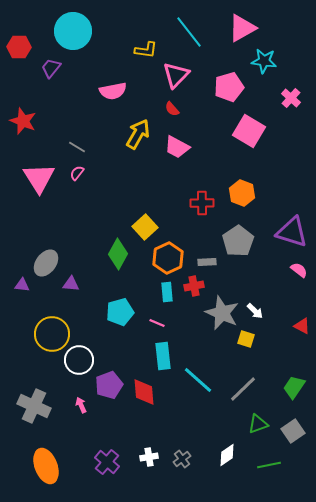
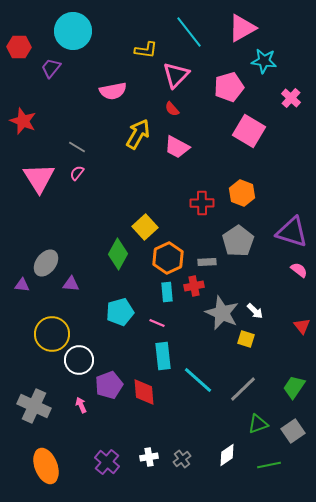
red triangle at (302, 326): rotated 24 degrees clockwise
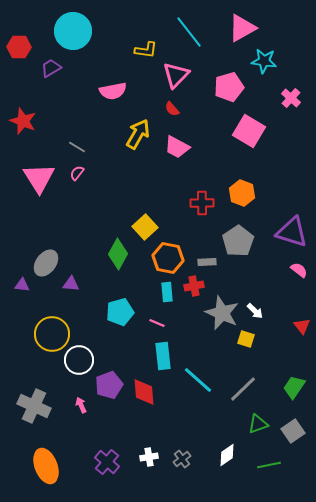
purple trapezoid at (51, 68): rotated 20 degrees clockwise
orange hexagon at (168, 258): rotated 24 degrees counterclockwise
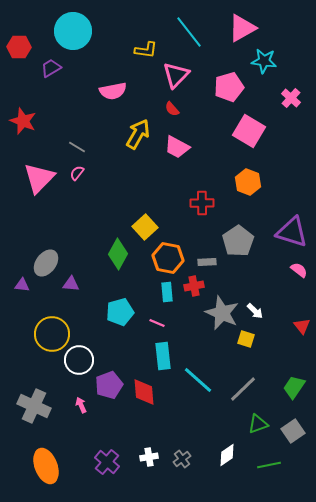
pink triangle at (39, 178): rotated 16 degrees clockwise
orange hexagon at (242, 193): moved 6 px right, 11 px up
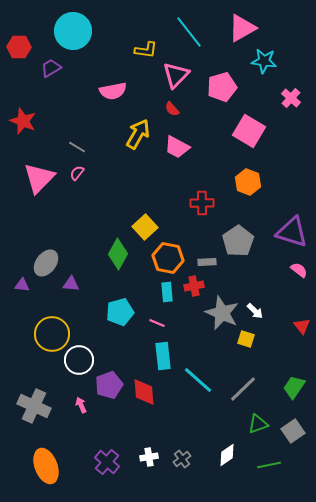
pink pentagon at (229, 87): moved 7 px left
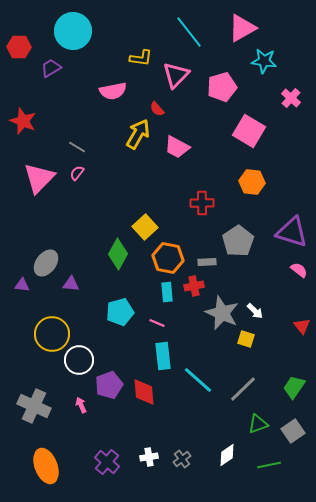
yellow L-shape at (146, 50): moved 5 px left, 8 px down
red semicircle at (172, 109): moved 15 px left
orange hexagon at (248, 182): moved 4 px right; rotated 15 degrees counterclockwise
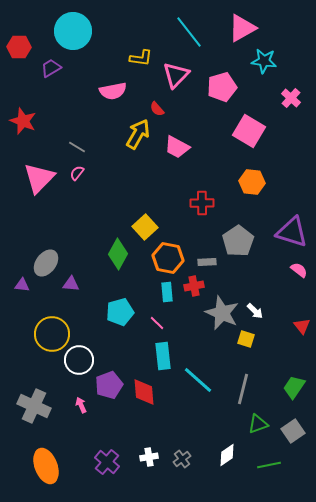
pink line at (157, 323): rotated 21 degrees clockwise
gray line at (243, 389): rotated 32 degrees counterclockwise
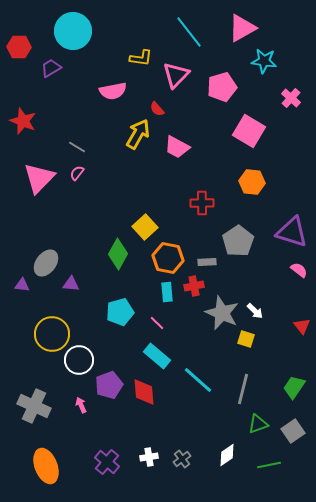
cyan rectangle at (163, 356): moved 6 px left; rotated 44 degrees counterclockwise
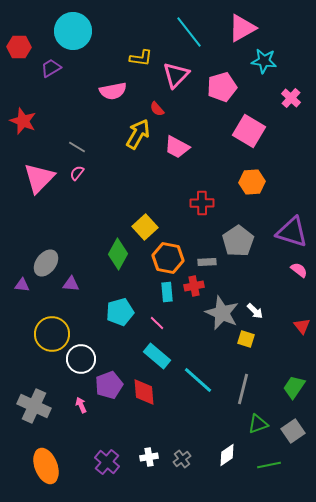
orange hexagon at (252, 182): rotated 10 degrees counterclockwise
white circle at (79, 360): moved 2 px right, 1 px up
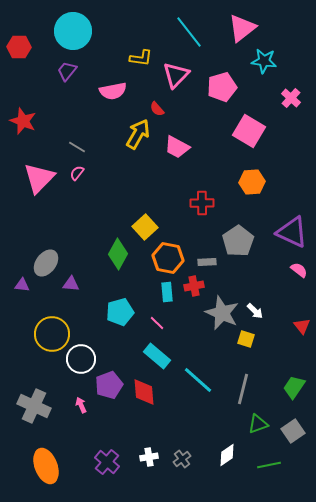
pink triangle at (242, 28): rotated 8 degrees counterclockwise
purple trapezoid at (51, 68): moved 16 px right, 3 px down; rotated 20 degrees counterclockwise
purple triangle at (292, 232): rotated 8 degrees clockwise
